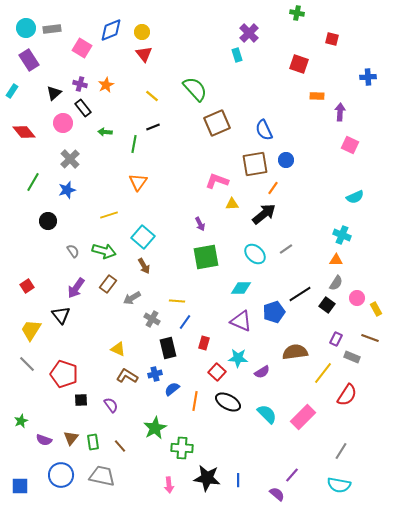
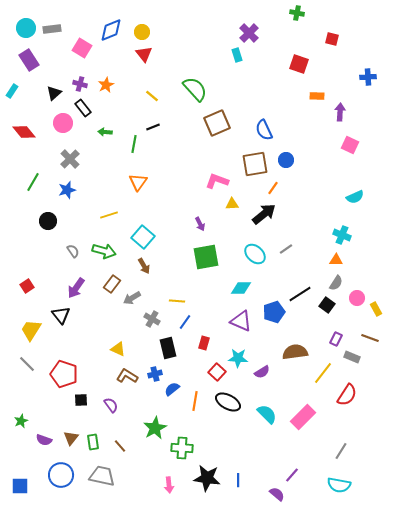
brown rectangle at (108, 284): moved 4 px right
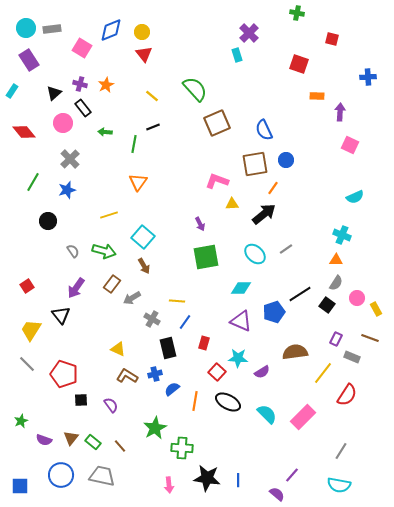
green rectangle at (93, 442): rotated 42 degrees counterclockwise
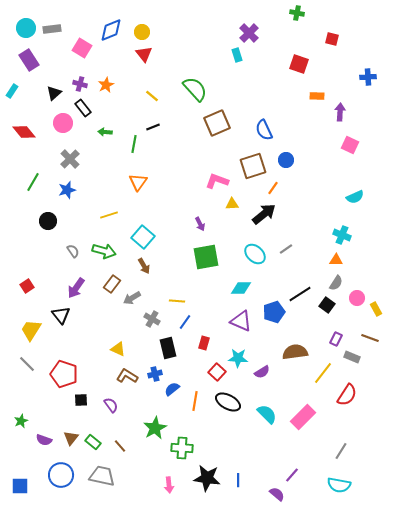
brown square at (255, 164): moved 2 px left, 2 px down; rotated 8 degrees counterclockwise
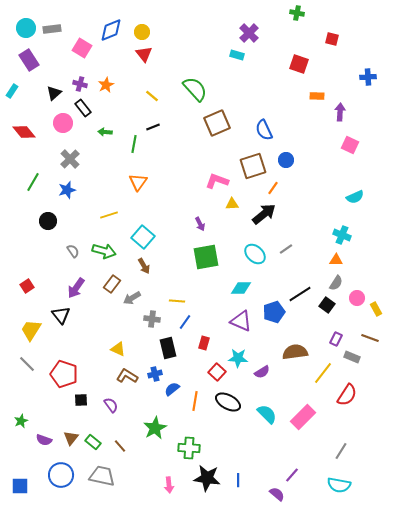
cyan rectangle at (237, 55): rotated 56 degrees counterclockwise
gray cross at (152, 319): rotated 21 degrees counterclockwise
green cross at (182, 448): moved 7 px right
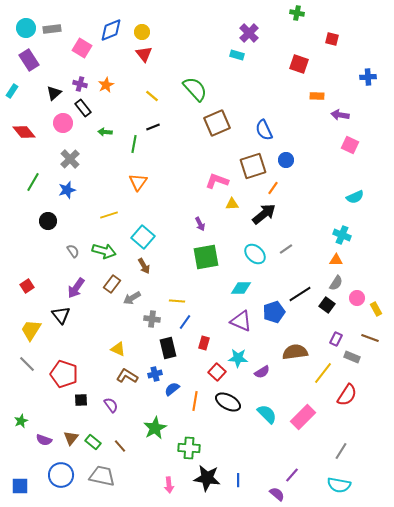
purple arrow at (340, 112): moved 3 px down; rotated 84 degrees counterclockwise
